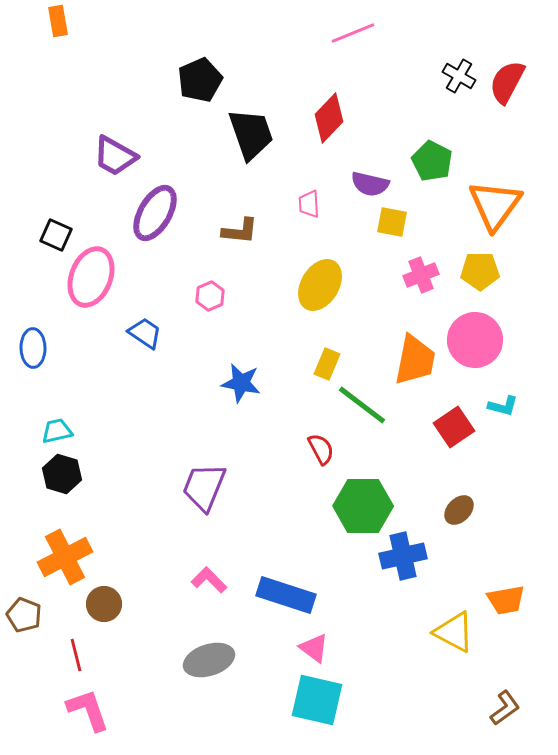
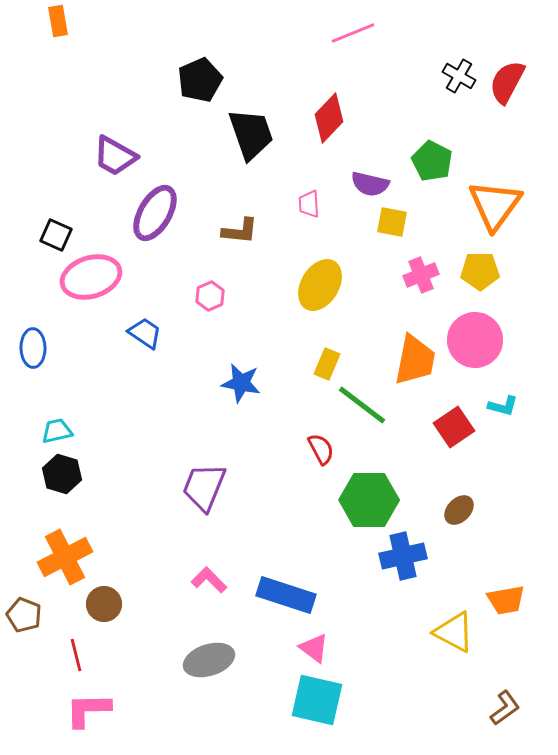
pink ellipse at (91, 277): rotated 52 degrees clockwise
green hexagon at (363, 506): moved 6 px right, 6 px up
pink L-shape at (88, 710): rotated 72 degrees counterclockwise
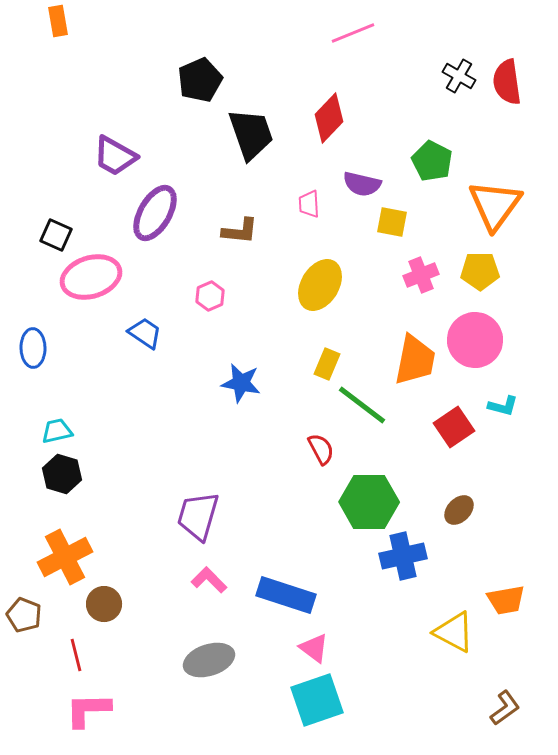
red semicircle at (507, 82): rotated 36 degrees counterclockwise
purple semicircle at (370, 184): moved 8 px left
purple trapezoid at (204, 487): moved 6 px left, 29 px down; rotated 6 degrees counterclockwise
green hexagon at (369, 500): moved 2 px down
cyan square at (317, 700): rotated 32 degrees counterclockwise
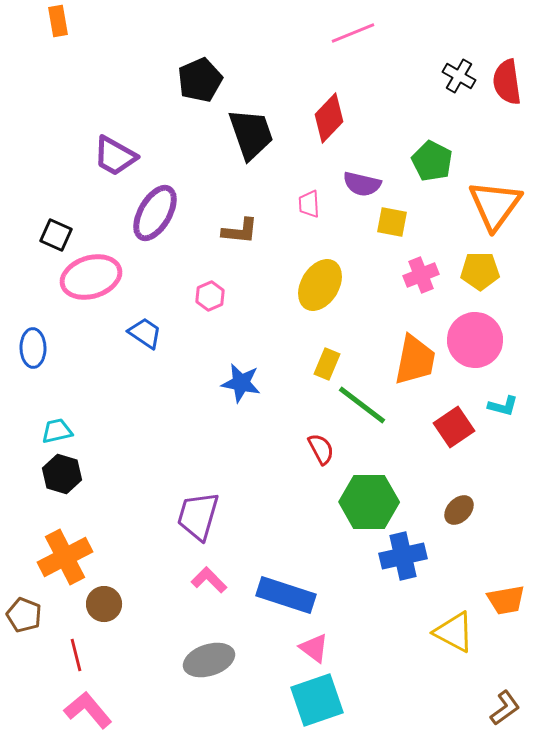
pink L-shape at (88, 710): rotated 51 degrees clockwise
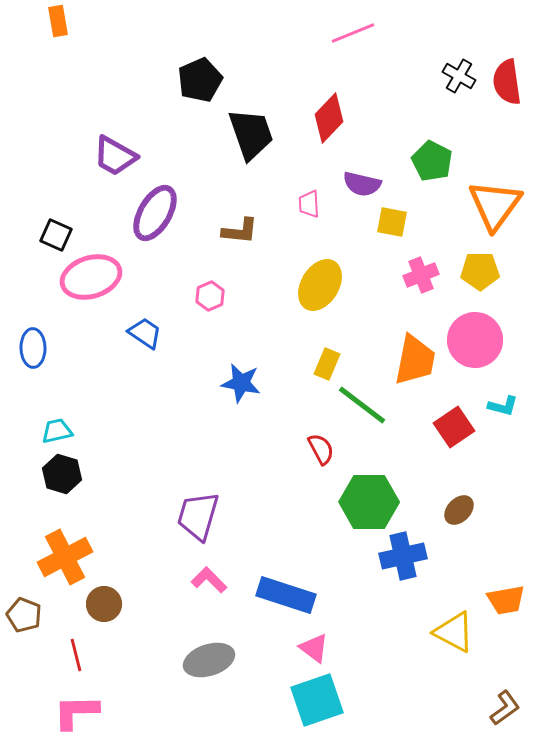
pink L-shape at (88, 710): moved 12 px left, 2 px down; rotated 51 degrees counterclockwise
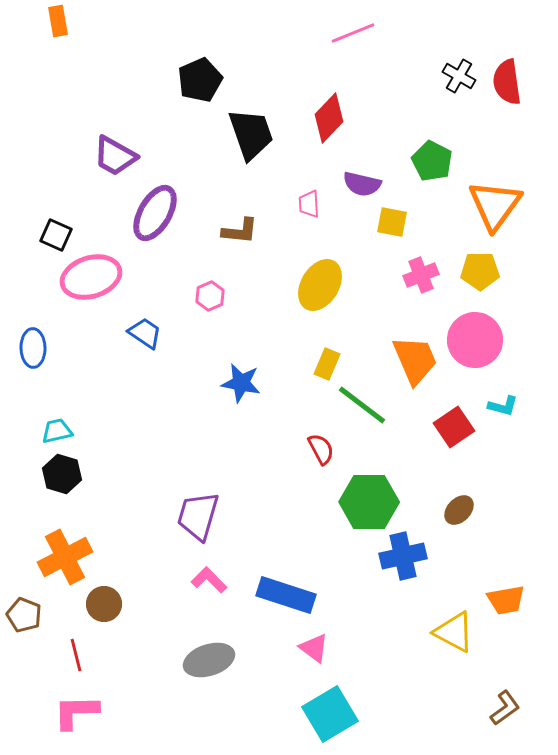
orange trapezoid at (415, 360): rotated 34 degrees counterclockwise
cyan square at (317, 700): moved 13 px right, 14 px down; rotated 12 degrees counterclockwise
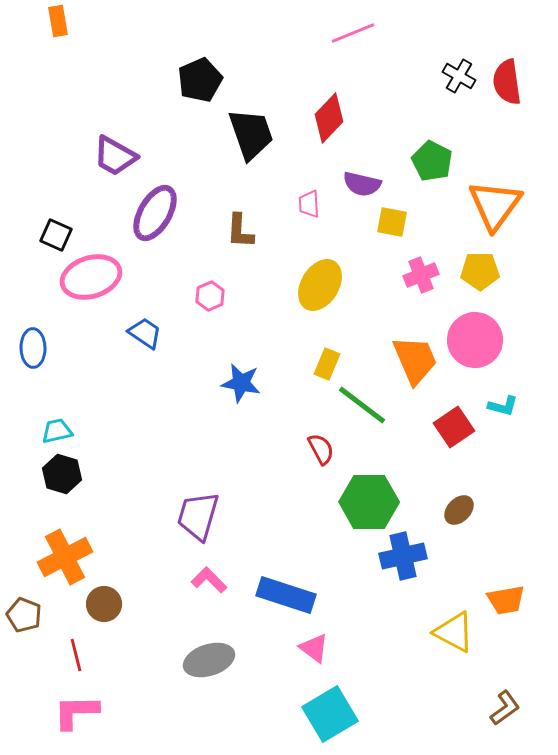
brown L-shape at (240, 231): rotated 87 degrees clockwise
